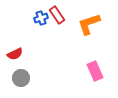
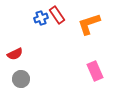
gray circle: moved 1 px down
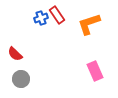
red semicircle: rotated 70 degrees clockwise
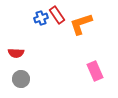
orange L-shape: moved 8 px left
red semicircle: moved 1 px right, 1 px up; rotated 42 degrees counterclockwise
